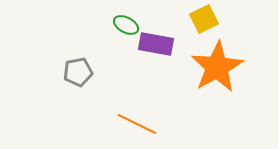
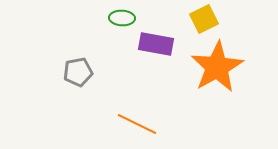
green ellipse: moved 4 px left, 7 px up; rotated 25 degrees counterclockwise
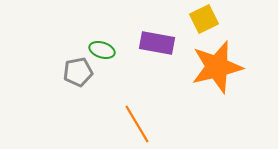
green ellipse: moved 20 px left, 32 px down; rotated 15 degrees clockwise
purple rectangle: moved 1 px right, 1 px up
orange star: rotated 16 degrees clockwise
orange line: rotated 33 degrees clockwise
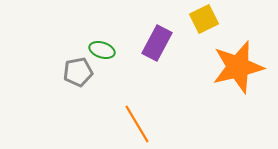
purple rectangle: rotated 72 degrees counterclockwise
orange star: moved 21 px right
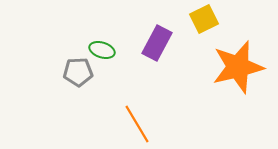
gray pentagon: rotated 8 degrees clockwise
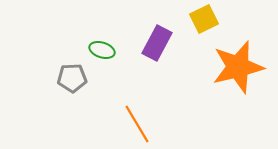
gray pentagon: moved 6 px left, 6 px down
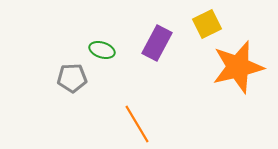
yellow square: moved 3 px right, 5 px down
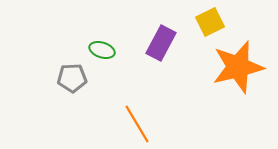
yellow square: moved 3 px right, 2 px up
purple rectangle: moved 4 px right
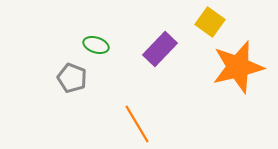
yellow square: rotated 28 degrees counterclockwise
purple rectangle: moved 1 px left, 6 px down; rotated 16 degrees clockwise
green ellipse: moved 6 px left, 5 px up
gray pentagon: rotated 24 degrees clockwise
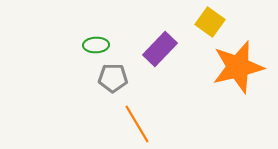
green ellipse: rotated 20 degrees counterclockwise
gray pentagon: moved 41 px right; rotated 20 degrees counterclockwise
